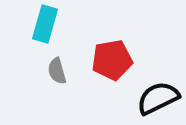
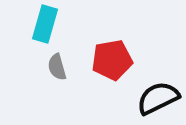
gray semicircle: moved 4 px up
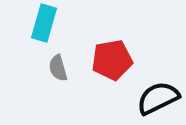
cyan rectangle: moved 1 px left, 1 px up
gray semicircle: moved 1 px right, 1 px down
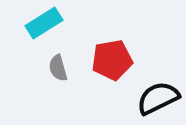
cyan rectangle: rotated 42 degrees clockwise
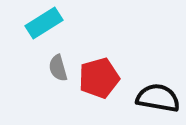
red pentagon: moved 13 px left, 18 px down; rotated 6 degrees counterclockwise
black semicircle: rotated 36 degrees clockwise
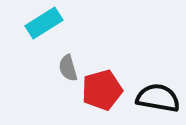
gray semicircle: moved 10 px right
red pentagon: moved 3 px right, 12 px down
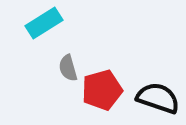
black semicircle: rotated 9 degrees clockwise
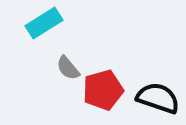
gray semicircle: rotated 24 degrees counterclockwise
red pentagon: moved 1 px right
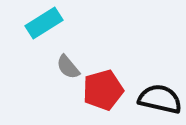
gray semicircle: moved 1 px up
black semicircle: moved 2 px right, 1 px down; rotated 6 degrees counterclockwise
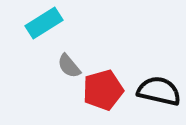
gray semicircle: moved 1 px right, 1 px up
black semicircle: moved 1 px left, 8 px up
